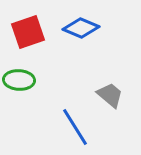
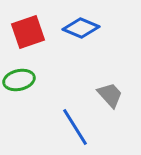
green ellipse: rotated 16 degrees counterclockwise
gray trapezoid: rotated 8 degrees clockwise
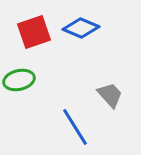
red square: moved 6 px right
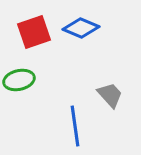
blue line: moved 1 px up; rotated 24 degrees clockwise
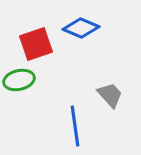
red square: moved 2 px right, 12 px down
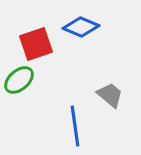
blue diamond: moved 1 px up
green ellipse: rotated 28 degrees counterclockwise
gray trapezoid: rotated 8 degrees counterclockwise
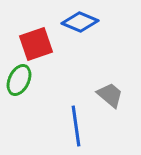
blue diamond: moved 1 px left, 5 px up
green ellipse: rotated 24 degrees counterclockwise
blue line: moved 1 px right
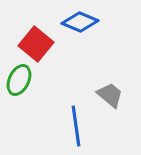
red square: rotated 32 degrees counterclockwise
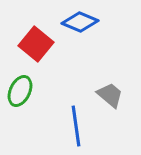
green ellipse: moved 1 px right, 11 px down
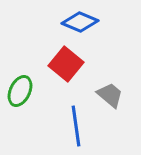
red square: moved 30 px right, 20 px down
